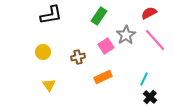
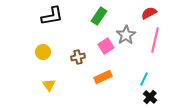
black L-shape: moved 1 px right, 1 px down
pink line: rotated 55 degrees clockwise
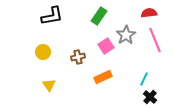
red semicircle: rotated 21 degrees clockwise
pink line: rotated 35 degrees counterclockwise
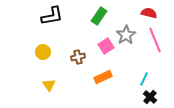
red semicircle: rotated 21 degrees clockwise
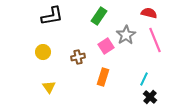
orange rectangle: rotated 48 degrees counterclockwise
yellow triangle: moved 2 px down
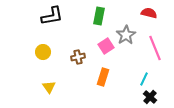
green rectangle: rotated 24 degrees counterclockwise
pink line: moved 8 px down
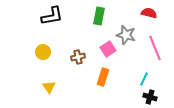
gray star: rotated 24 degrees counterclockwise
pink square: moved 2 px right, 3 px down
black cross: rotated 24 degrees counterclockwise
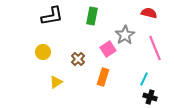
green rectangle: moved 7 px left
gray star: moved 1 px left; rotated 24 degrees clockwise
brown cross: moved 2 px down; rotated 32 degrees counterclockwise
yellow triangle: moved 7 px right, 5 px up; rotated 32 degrees clockwise
